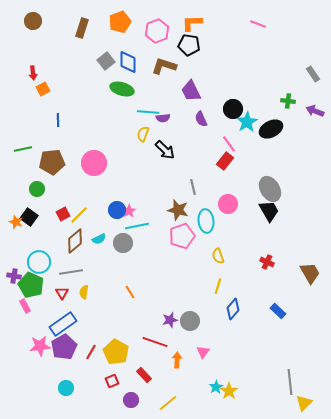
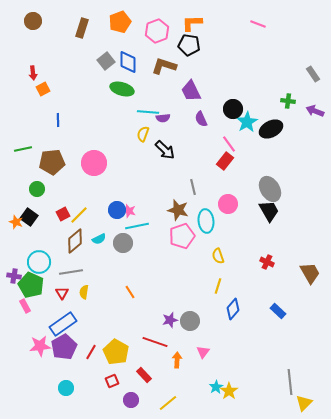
pink star at (129, 211): rotated 24 degrees counterclockwise
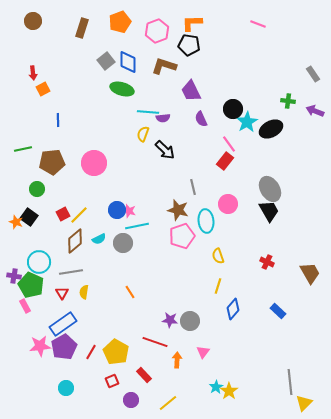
purple star at (170, 320): rotated 21 degrees clockwise
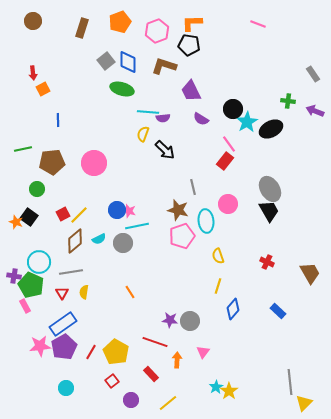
purple semicircle at (201, 119): rotated 35 degrees counterclockwise
red rectangle at (144, 375): moved 7 px right, 1 px up
red square at (112, 381): rotated 16 degrees counterclockwise
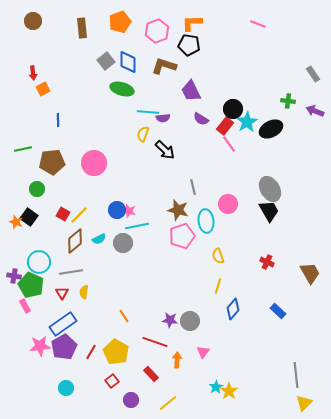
brown rectangle at (82, 28): rotated 24 degrees counterclockwise
red rectangle at (225, 161): moved 35 px up
red square at (63, 214): rotated 32 degrees counterclockwise
orange line at (130, 292): moved 6 px left, 24 px down
gray line at (290, 382): moved 6 px right, 7 px up
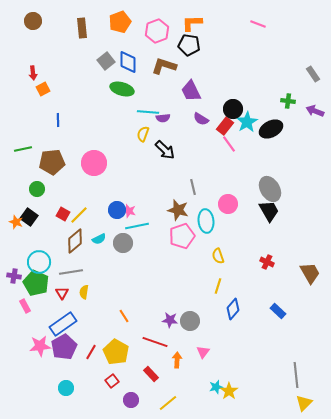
green pentagon at (31, 285): moved 5 px right, 2 px up
cyan star at (216, 387): rotated 16 degrees clockwise
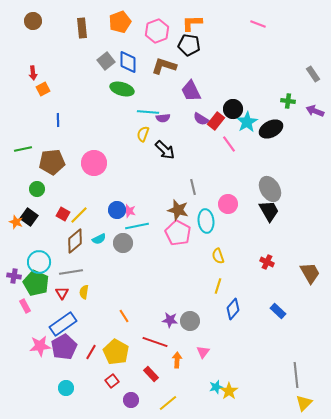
red rectangle at (225, 126): moved 9 px left, 5 px up
pink pentagon at (182, 236): moved 4 px left, 3 px up; rotated 25 degrees counterclockwise
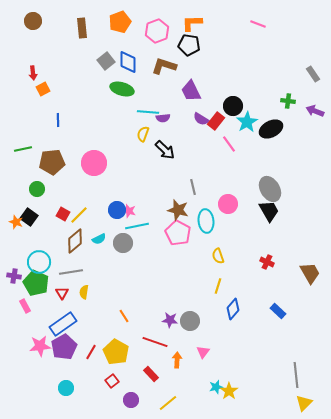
black circle at (233, 109): moved 3 px up
